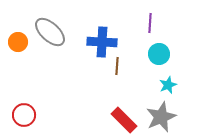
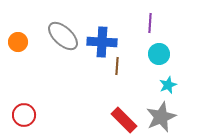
gray ellipse: moved 13 px right, 4 px down
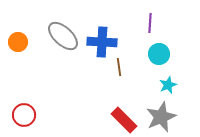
brown line: moved 2 px right, 1 px down; rotated 12 degrees counterclockwise
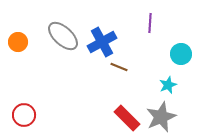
blue cross: rotated 32 degrees counterclockwise
cyan circle: moved 22 px right
brown line: rotated 60 degrees counterclockwise
red rectangle: moved 3 px right, 2 px up
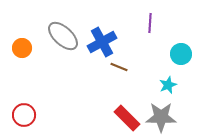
orange circle: moved 4 px right, 6 px down
gray star: rotated 24 degrees clockwise
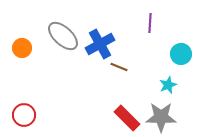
blue cross: moved 2 px left, 2 px down
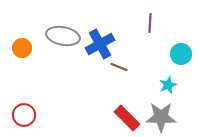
gray ellipse: rotated 32 degrees counterclockwise
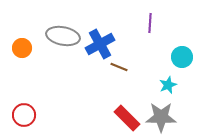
cyan circle: moved 1 px right, 3 px down
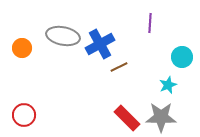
brown line: rotated 48 degrees counterclockwise
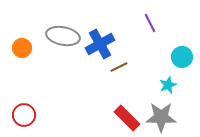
purple line: rotated 30 degrees counterclockwise
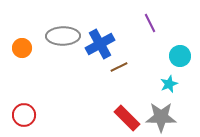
gray ellipse: rotated 12 degrees counterclockwise
cyan circle: moved 2 px left, 1 px up
cyan star: moved 1 px right, 1 px up
